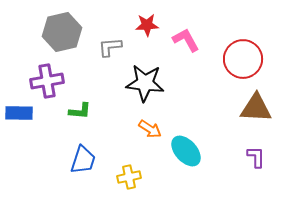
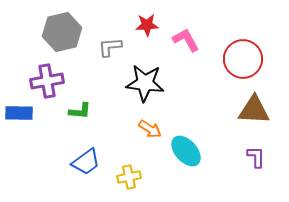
brown triangle: moved 2 px left, 2 px down
blue trapezoid: moved 3 px right, 2 px down; rotated 36 degrees clockwise
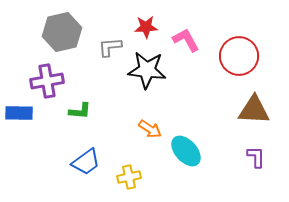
red star: moved 1 px left, 2 px down
red circle: moved 4 px left, 3 px up
black star: moved 2 px right, 13 px up
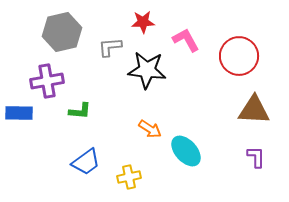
red star: moved 3 px left, 5 px up
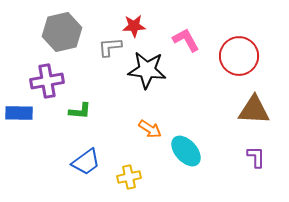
red star: moved 9 px left, 4 px down
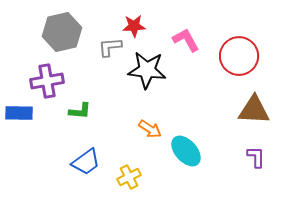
yellow cross: rotated 15 degrees counterclockwise
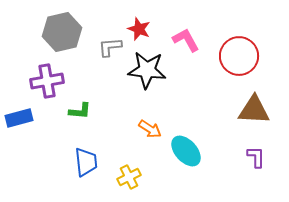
red star: moved 5 px right, 3 px down; rotated 25 degrees clockwise
blue rectangle: moved 5 px down; rotated 16 degrees counterclockwise
blue trapezoid: rotated 60 degrees counterclockwise
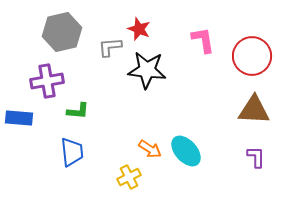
pink L-shape: moved 17 px right; rotated 20 degrees clockwise
red circle: moved 13 px right
green L-shape: moved 2 px left
blue rectangle: rotated 20 degrees clockwise
orange arrow: moved 20 px down
blue trapezoid: moved 14 px left, 10 px up
